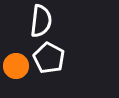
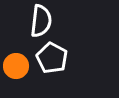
white pentagon: moved 3 px right
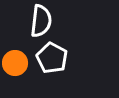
orange circle: moved 1 px left, 3 px up
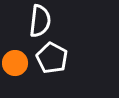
white semicircle: moved 1 px left
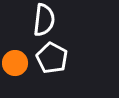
white semicircle: moved 4 px right, 1 px up
